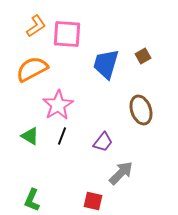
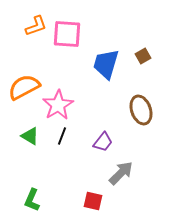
orange L-shape: rotated 15 degrees clockwise
orange semicircle: moved 8 px left, 18 px down
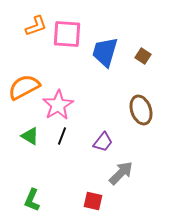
brown square: rotated 28 degrees counterclockwise
blue trapezoid: moved 1 px left, 12 px up
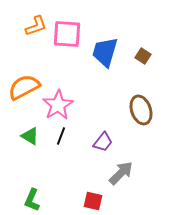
black line: moved 1 px left
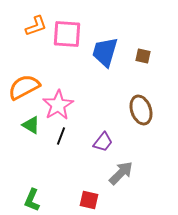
brown square: rotated 21 degrees counterclockwise
green triangle: moved 1 px right, 11 px up
red square: moved 4 px left, 1 px up
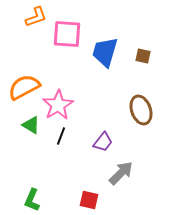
orange L-shape: moved 9 px up
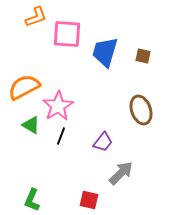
pink star: moved 1 px down
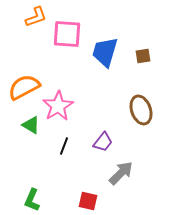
brown square: rotated 21 degrees counterclockwise
black line: moved 3 px right, 10 px down
red square: moved 1 px left, 1 px down
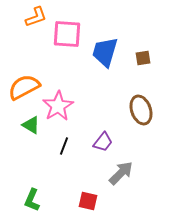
brown square: moved 2 px down
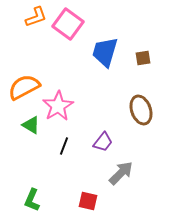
pink square: moved 1 px right, 10 px up; rotated 32 degrees clockwise
